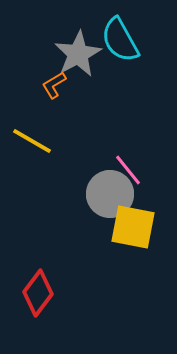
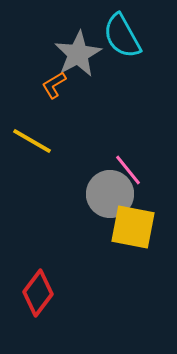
cyan semicircle: moved 2 px right, 4 px up
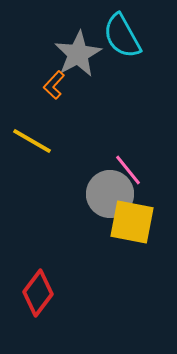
orange L-shape: rotated 16 degrees counterclockwise
yellow square: moved 1 px left, 5 px up
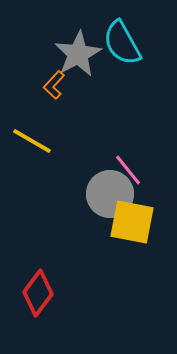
cyan semicircle: moved 7 px down
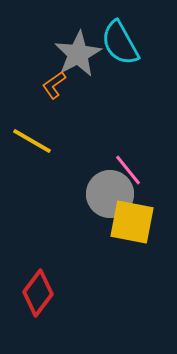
cyan semicircle: moved 2 px left
orange L-shape: rotated 12 degrees clockwise
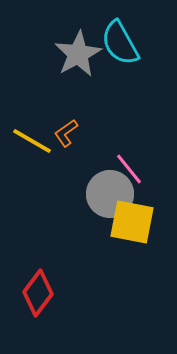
orange L-shape: moved 12 px right, 48 px down
pink line: moved 1 px right, 1 px up
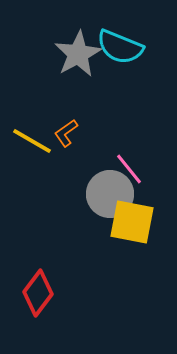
cyan semicircle: moved 4 px down; rotated 39 degrees counterclockwise
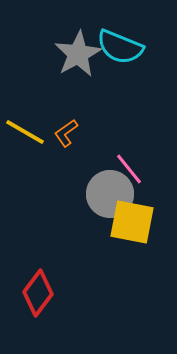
yellow line: moved 7 px left, 9 px up
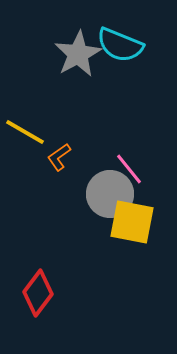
cyan semicircle: moved 2 px up
orange L-shape: moved 7 px left, 24 px down
